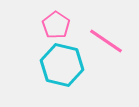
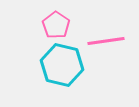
pink line: rotated 42 degrees counterclockwise
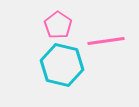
pink pentagon: moved 2 px right
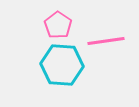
cyan hexagon: rotated 9 degrees counterclockwise
